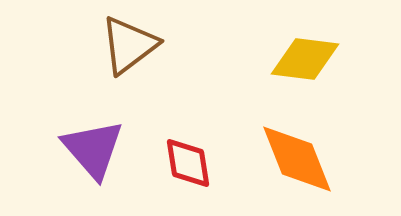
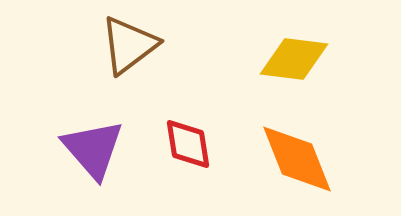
yellow diamond: moved 11 px left
red diamond: moved 19 px up
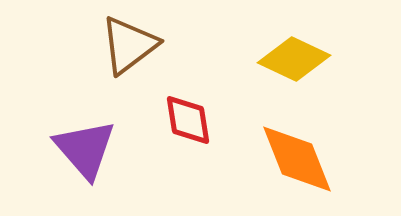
yellow diamond: rotated 18 degrees clockwise
red diamond: moved 24 px up
purple triangle: moved 8 px left
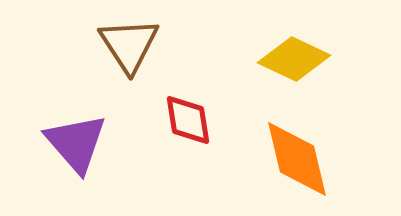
brown triangle: rotated 26 degrees counterclockwise
purple triangle: moved 9 px left, 6 px up
orange diamond: rotated 8 degrees clockwise
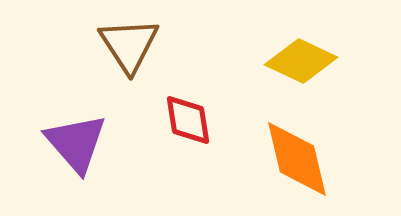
yellow diamond: moved 7 px right, 2 px down
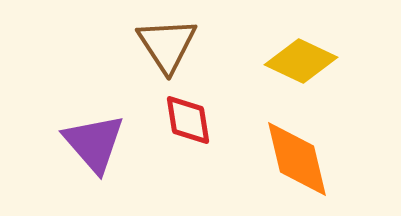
brown triangle: moved 38 px right
purple triangle: moved 18 px right
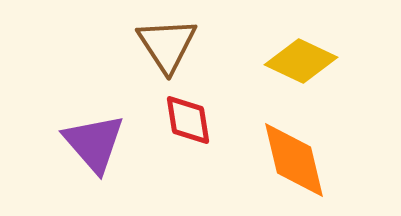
orange diamond: moved 3 px left, 1 px down
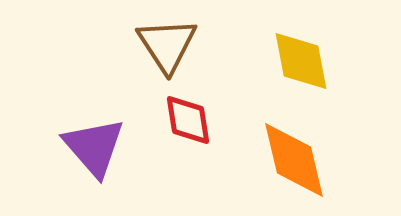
yellow diamond: rotated 54 degrees clockwise
purple triangle: moved 4 px down
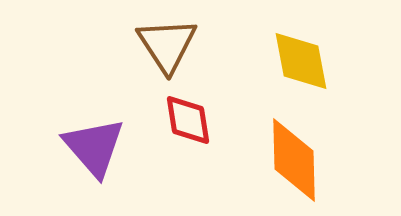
orange diamond: rotated 12 degrees clockwise
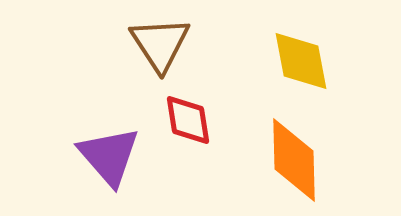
brown triangle: moved 7 px left, 1 px up
purple triangle: moved 15 px right, 9 px down
